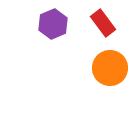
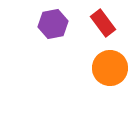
purple hexagon: rotated 12 degrees clockwise
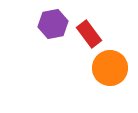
red rectangle: moved 14 px left, 11 px down
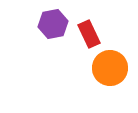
red rectangle: rotated 12 degrees clockwise
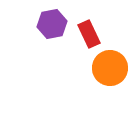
purple hexagon: moved 1 px left
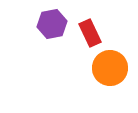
red rectangle: moved 1 px right, 1 px up
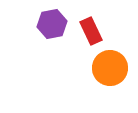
red rectangle: moved 1 px right, 2 px up
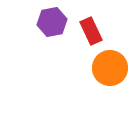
purple hexagon: moved 2 px up
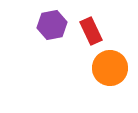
purple hexagon: moved 3 px down
